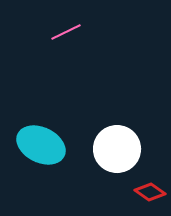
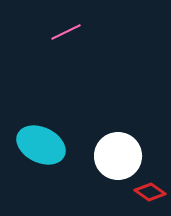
white circle: moved 1 px right, 7 px down
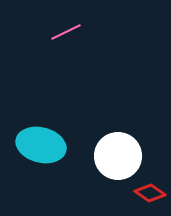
cyan ellipse: rotated 12 degrees counterclockwise
red diamond: moved 1 px down
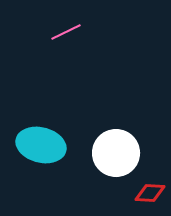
white circle: moved 2 px left, 3 px up
red diamond: rotated 32 degrees counterclockwise
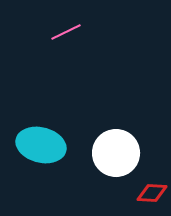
red diamond: moved 2 px right
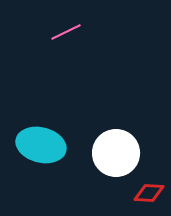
red diamond: moved 3 px left
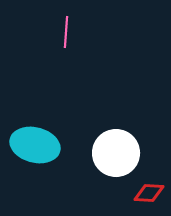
pink line: rotated 60 degrees counterclockwise
cyan ellipse: moved 6 px left
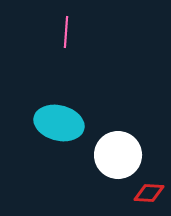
cyan ellipse: moved 24 px right, 22 px up
white circle: moved 2 px right, 2 px down
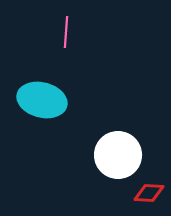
cyan ellipse: moved 17 px left, 23 px up
